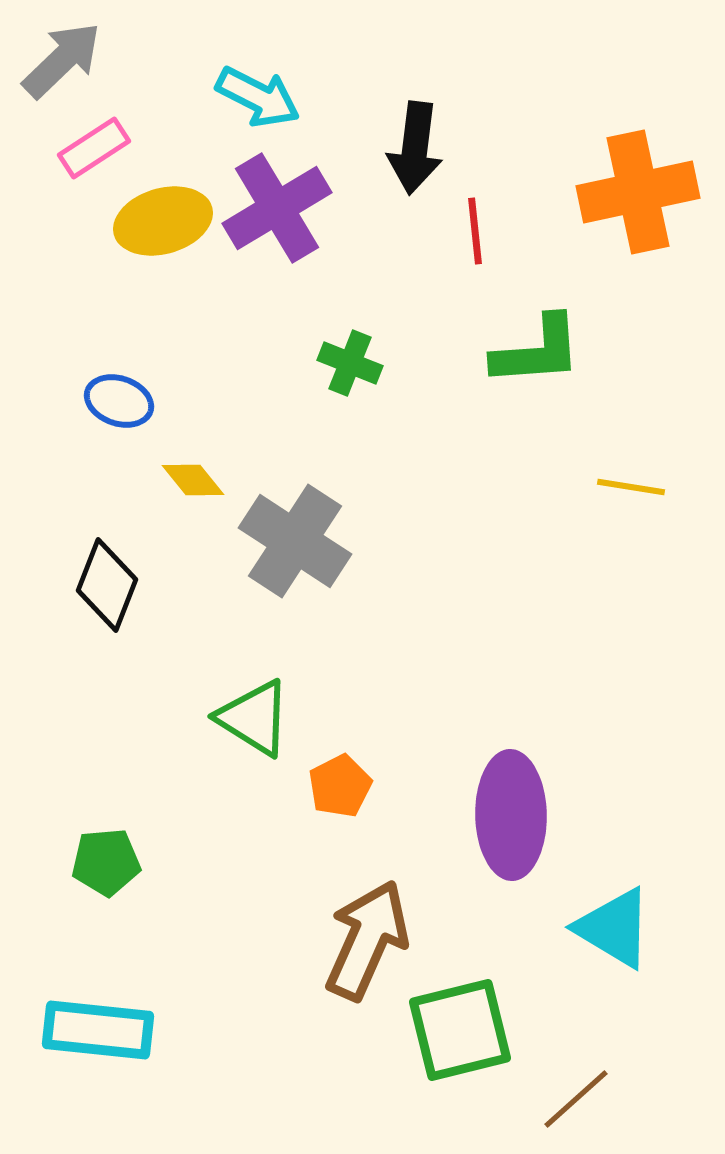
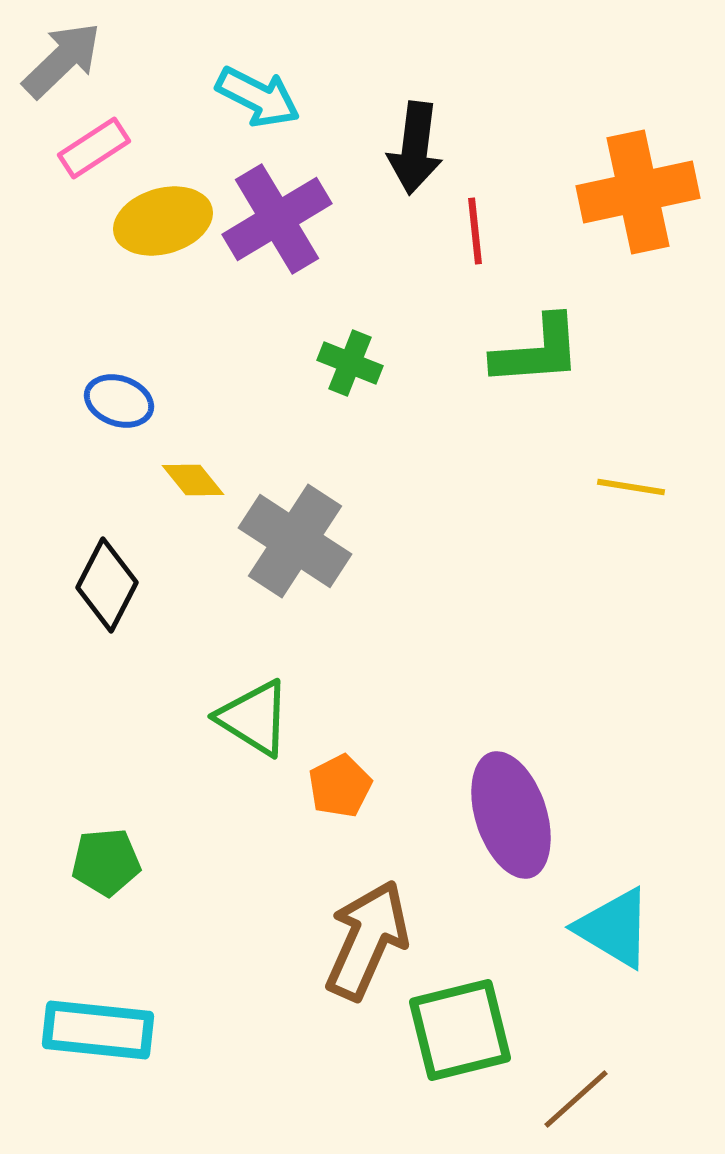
purple cross: moved 11 px down
black diamond: rotated 6 degrees clockwise
purple ellipse: rotated 17 degrees counterclockwise
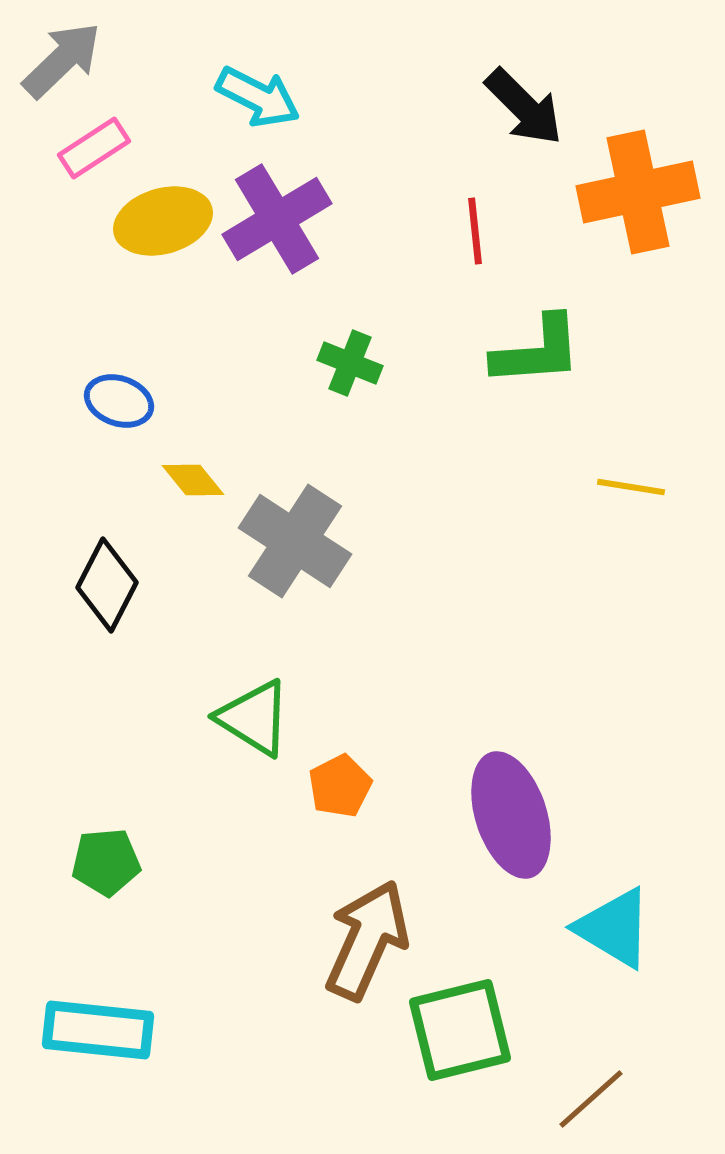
black arrow: moved 109 px right, 41 px up; rotated 52 degrees counterclockwise
brown line: moved 15 px right
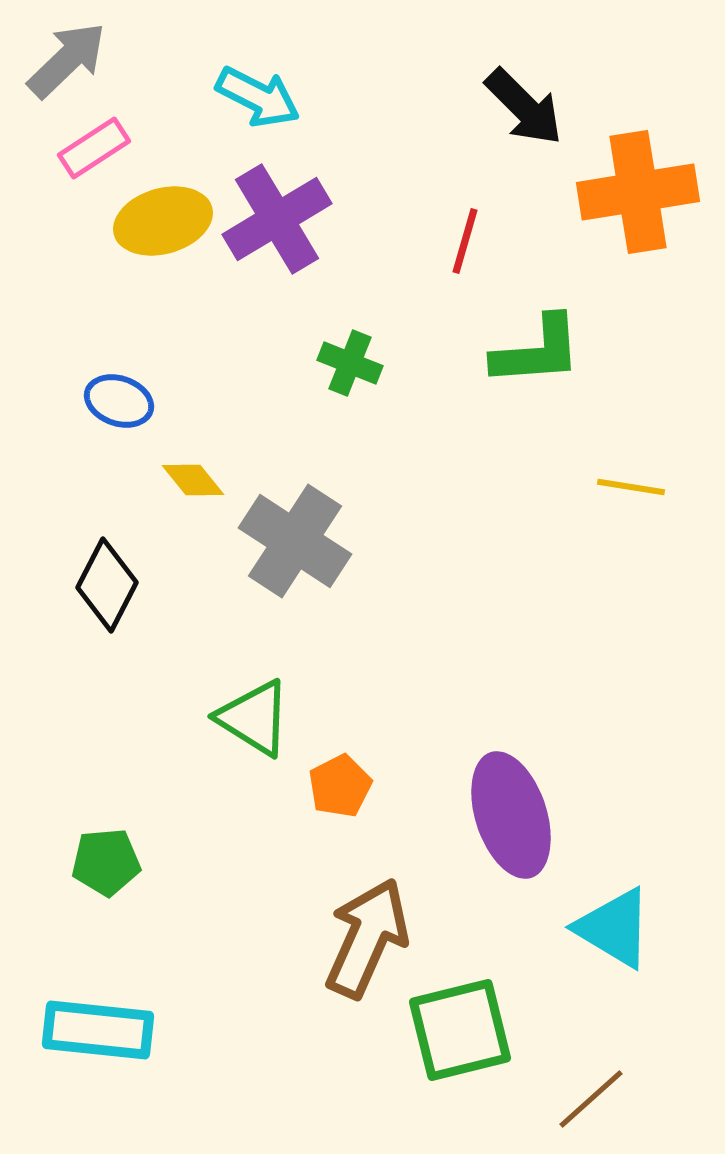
gray arrow: moved 5 px right
orange cross: rotated 3 degrees clockwise
red line: moved 10 px left, 10 px down; rotated 22 degrees clockwise
brown arrow: moved 2 px up
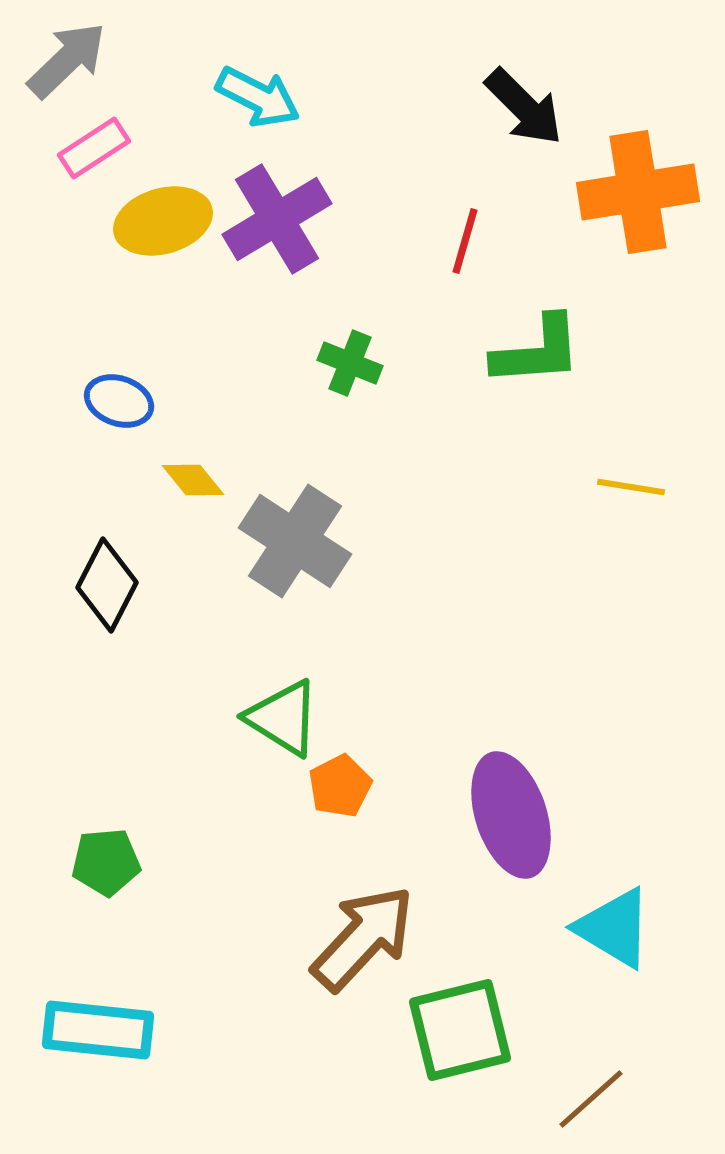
green triangle: moved 29 px right
brown arrow: moved 4 px left; rotated 19 degrees clockwise
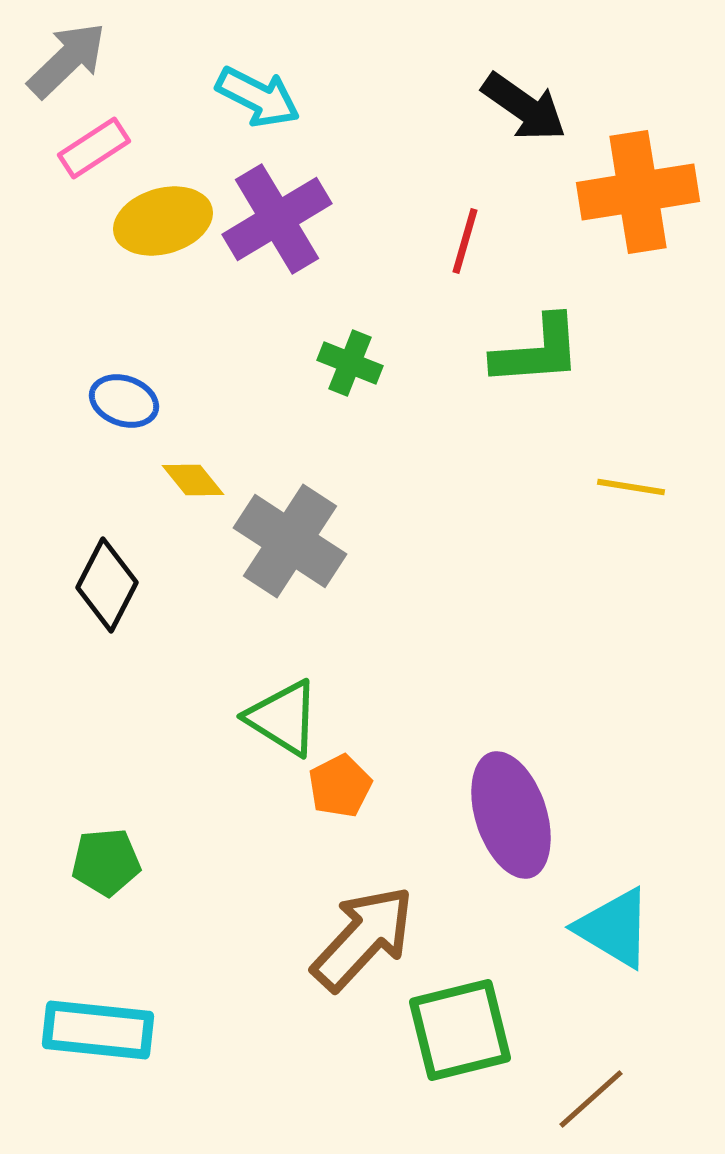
black arrow: rotated 10 degrees counterclockwise
blue ellipse: moved 5 px right
gray cross: moved 5 px left
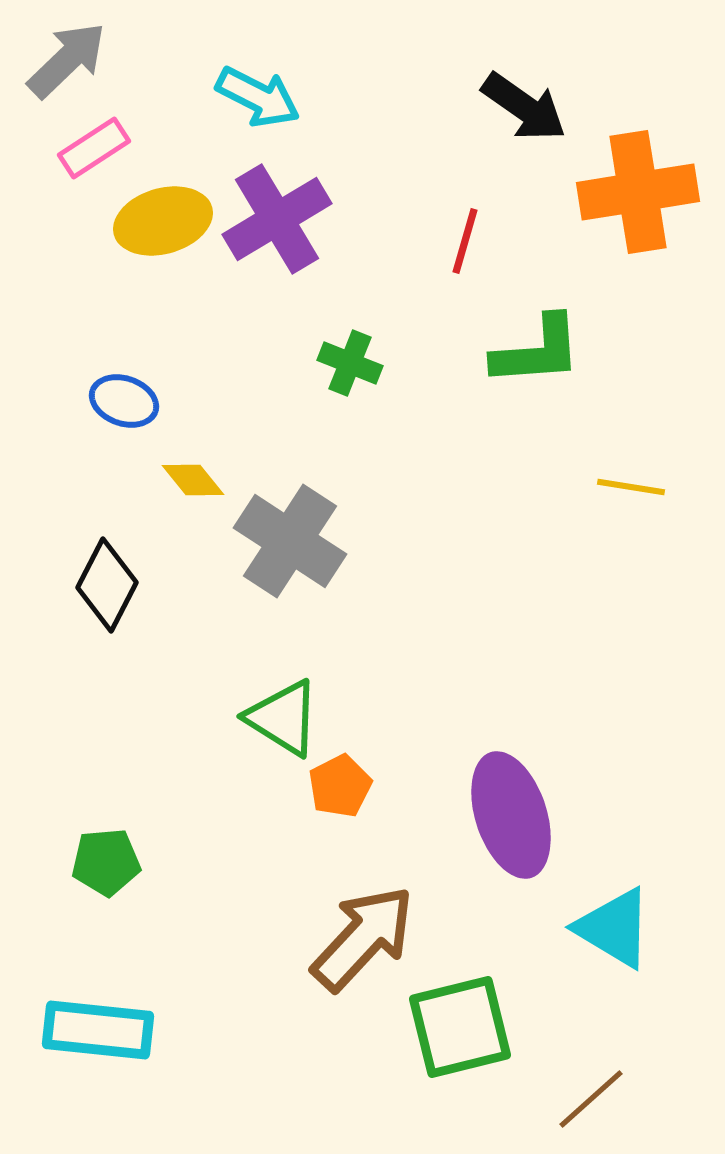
green square: moved 3 px up
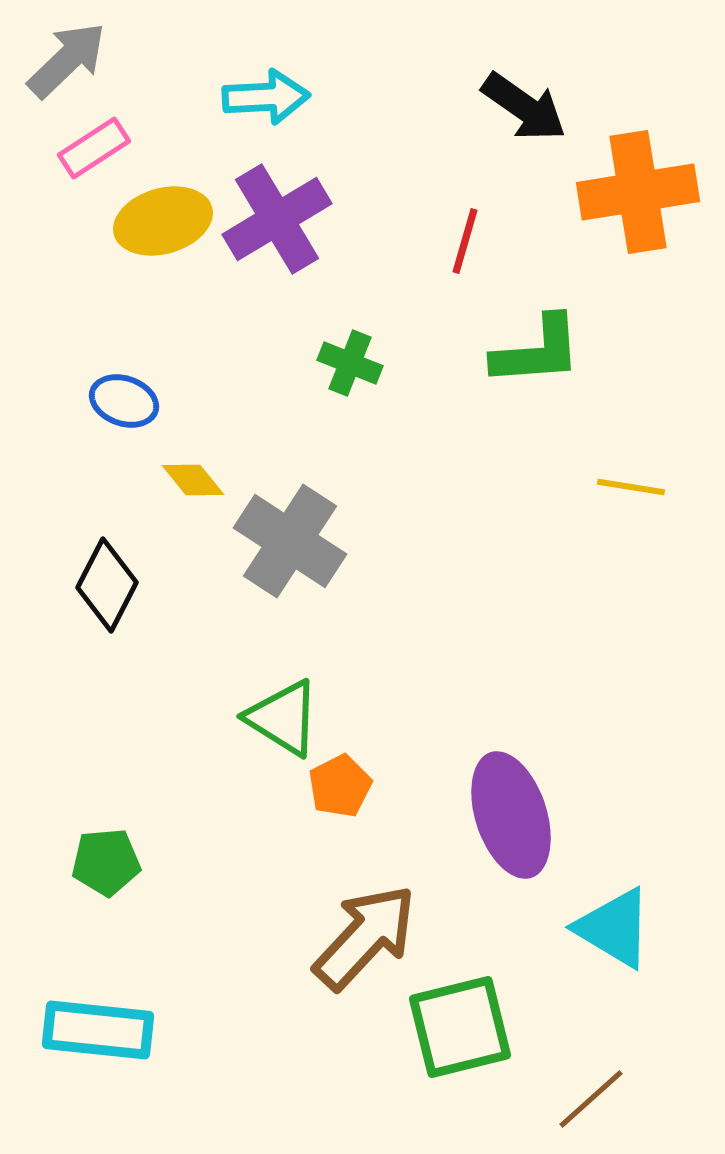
cyan arrow: moved 8 px right; rotated 30 degrees counterclockwise
brown arrow: moved 2 px right, 1 px up
